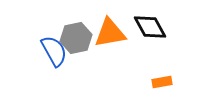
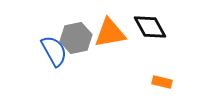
orange rectangle: rotated 24 degrees clockwise
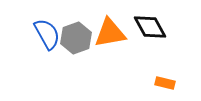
gray hexagon: rotated 8 degrees counterclockwise
blue semicircle: moved 7 px left, 17 px up
orange rectangle: moved 3 px right, 1 px down
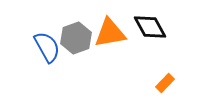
blue semicircle: moved 13 px down
orange rectangle: rotated 60 degrees counterclockwise
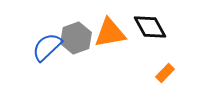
blue semicircle: rotated 104 degrees counterclockwise
orange rectangle: moved 10 px up
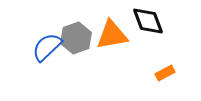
black diamond: moved 2 px left, 6 px up; rotated 8 degrees clockwise
orange triangle: moved 2 px right, 2 px down
orange rectangle: rotated 18 degrees clockwise
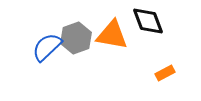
orange triangle: rotated 20 degrees clockwise
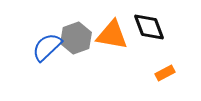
black diamond: moved 1 px right, 6 px down
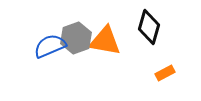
black diamond: rotated 36 degrees clockwise
orange triangle: moved 7 px left, 6 px down
blue semicircle: moved 3 px right, 1 px up; rotated 20 degrees clockwise
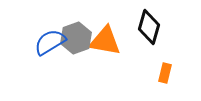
blue semicircle: moved 4 px up; rotated 8 degrees counterclockwise
orange rectangle: rotated 48 degrees counterclockwise
